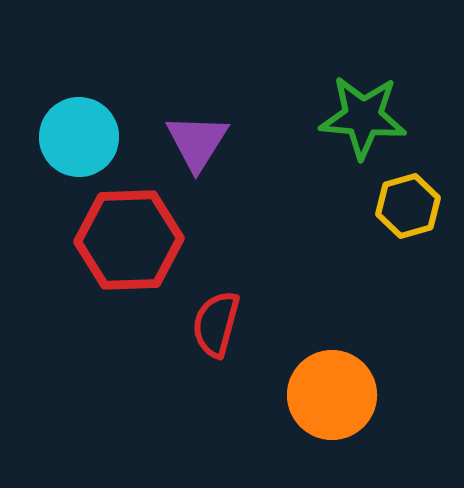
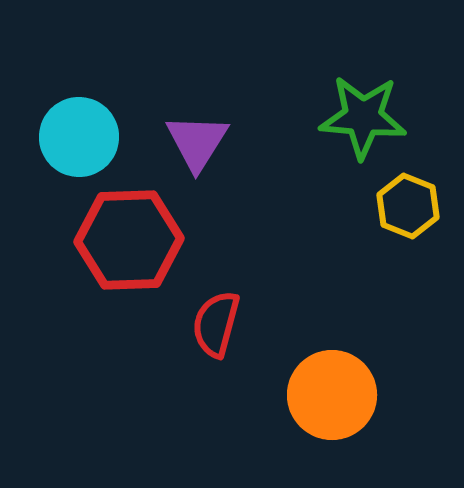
yellow hexagon: rotated 22 degrees counterclockwise
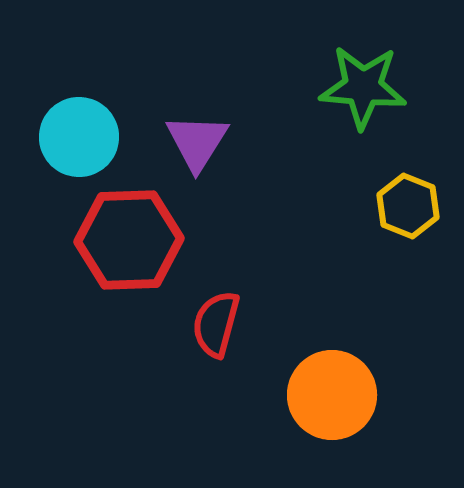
green star: moved 30 px up
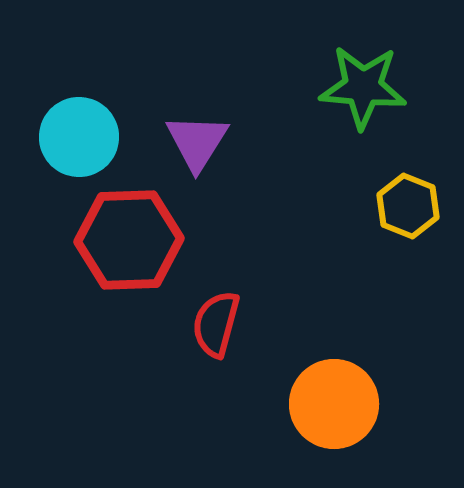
orange circle: moved 2 px right, 9 px down
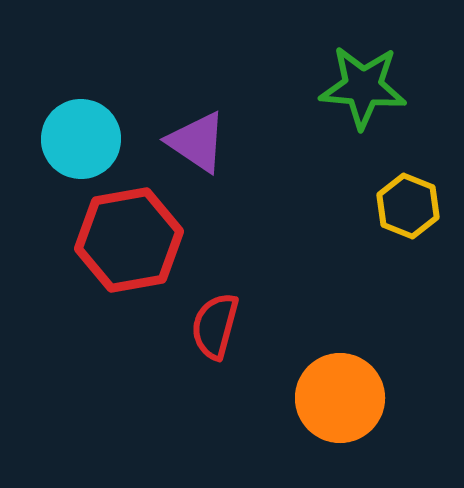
cyan circle: moved 2 px right, 2 px down
purple triangle: rotated 28 degrees counterclockwise
red hexagon: rotated 8 degrees counterclockwise
red semicircle: moved 1 px left, 2 px down
orange circle: moved 6 px right, 6 px up
